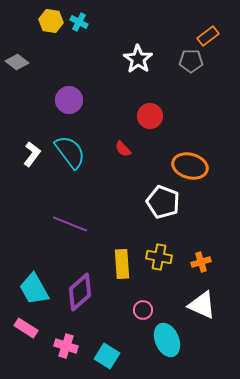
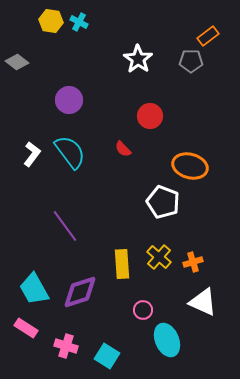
purple line: moved 5 px left, 2 px down; rotated 32 degrees clockwise
yellow cross: rotated 30 degrees clockwise
orange cross: moved 8 px left
purple diamond: rotated 24 degrees clockwise
white triangle: moved 1 px right, 3 px up
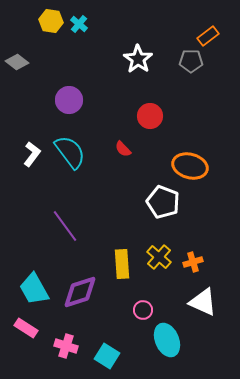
cyan cross: moved 2 px down; rotated 12 degrees clockwise
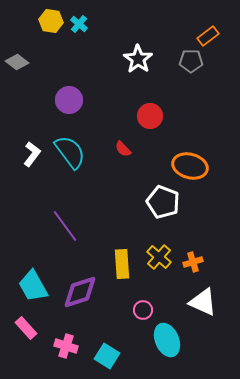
cyan trapezoid: moved 1 px left, 3 px up
pink rectangle: rotated 15 degrees clockwise
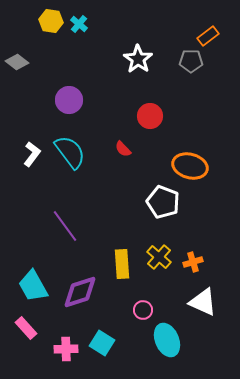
pink cross: moved 3 px down; rotated 20 degrees counterclockwise
cyan square: moved 5 px left, 13 px up
